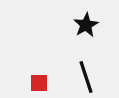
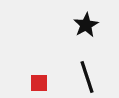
black line: moved 1 px right
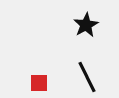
black line: rotated 8 degrees counterclockwise
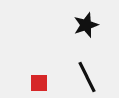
black star: rotated 10 degrees clockwise
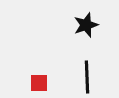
black line: rotated 24 degrees clockwise
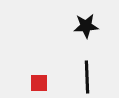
black star: moved 1 px down; rotated 15 degrees clockwise
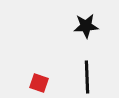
red square: rotated 18 degrees clockwise
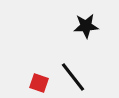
black line: moved 14 px left; rotated 36 degrees counterclockwise
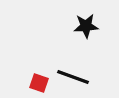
black line: rotated 32 degrees counterclockwise
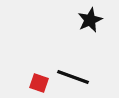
black star: moved 4 px right, 6 px up; rotated 20 degrees counterclockwise
